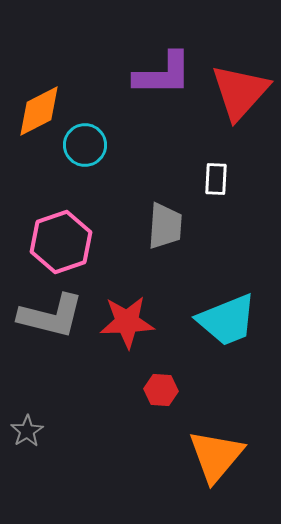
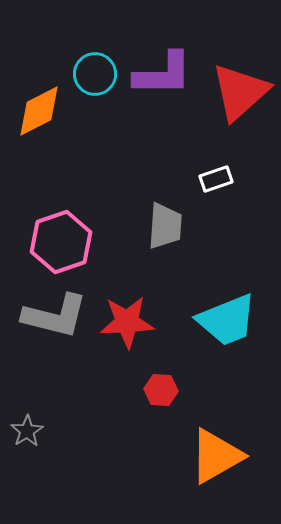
red triangle: rotated 6 degrees clockwise
cyan circle: moved 10 px right, 71 px up
white rectangle: rotated 68 degrees clockwise
gray L-shape: moved 4 px right
orange triangle: rotated 20 degrees clockwise
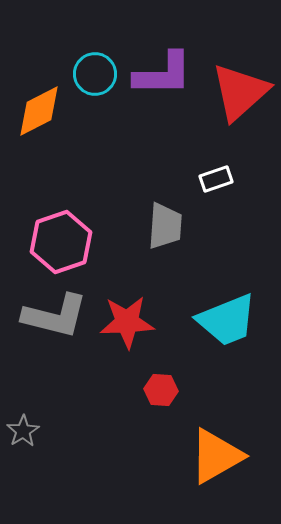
gray star: moved 4 px left
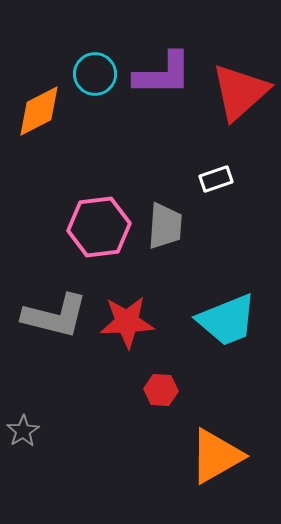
pink hexagon: moved 38 px right, 15 px up; rotated 12 degrees clockwise
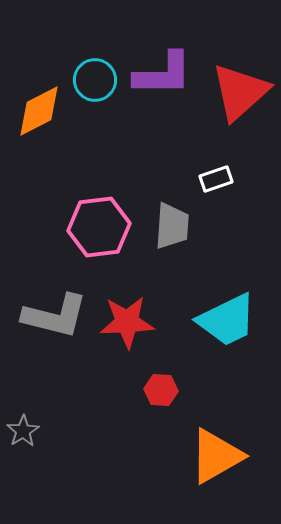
cyan circle: moved 6 px down
gray trapezoid: moved 7 px right
cyan trapezoid: rotated 4 degrees counterclockwise
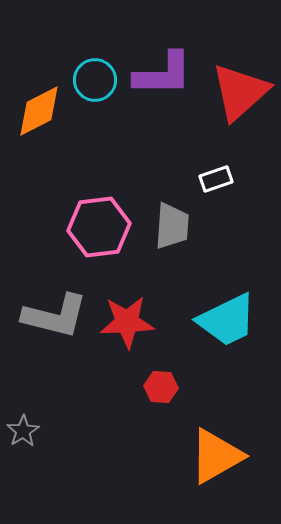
red hexagon: moved 3 px up
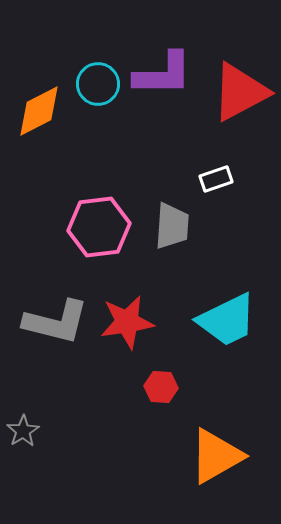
cyan circle: moved 3 px right, 4 px down
red triangle: rotated 14 degrees clockwise
gray L-shape: moved 1 px right, 6 px down
red star: rotated 6 degrees counterclockwise
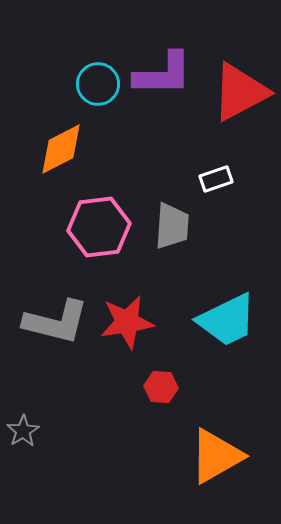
orange diamond: moved 22 px right, 38 px down
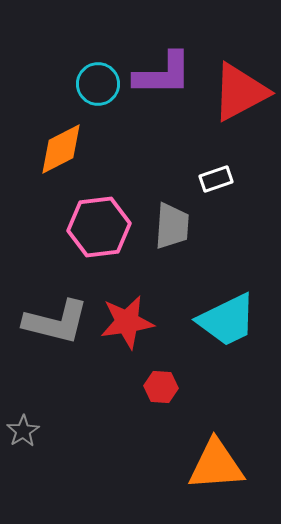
orange triangle: moved 9 px down; rotated 26 degrees clockwise
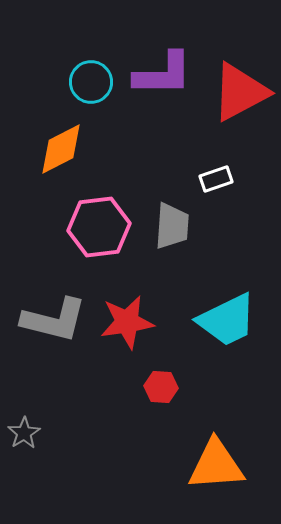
cyan circle: moved 7 px left, 2 px up
gray L-shape: moved 2 px left, 2 px up
gray star: moved 1 px right, 2 px down
